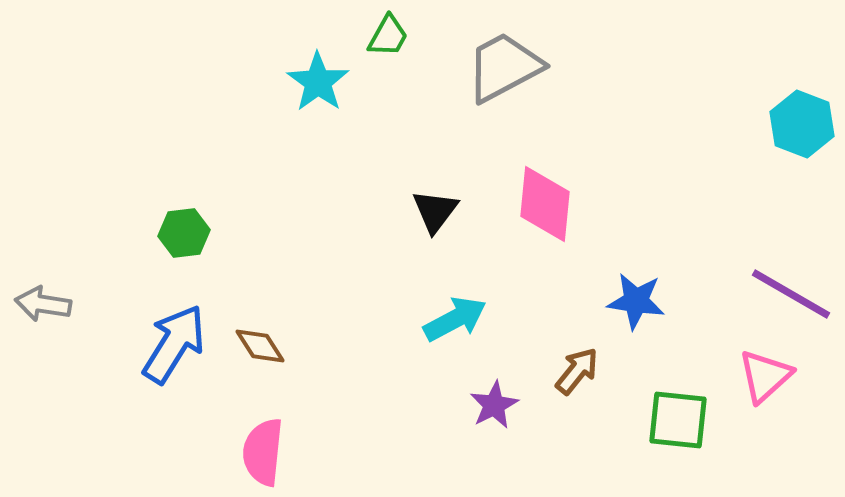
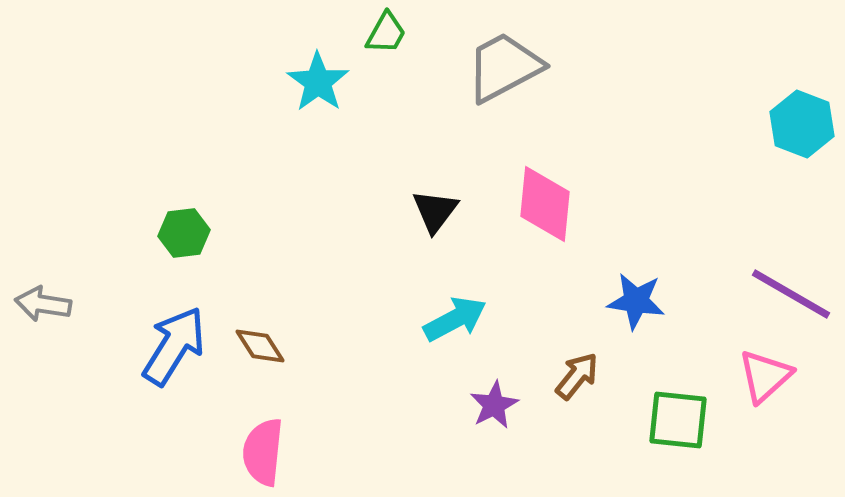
green trapezoid: moved 2 px left, 3 px up
blue arrow: moved 2 px down
brown arrow: moved 5 px down
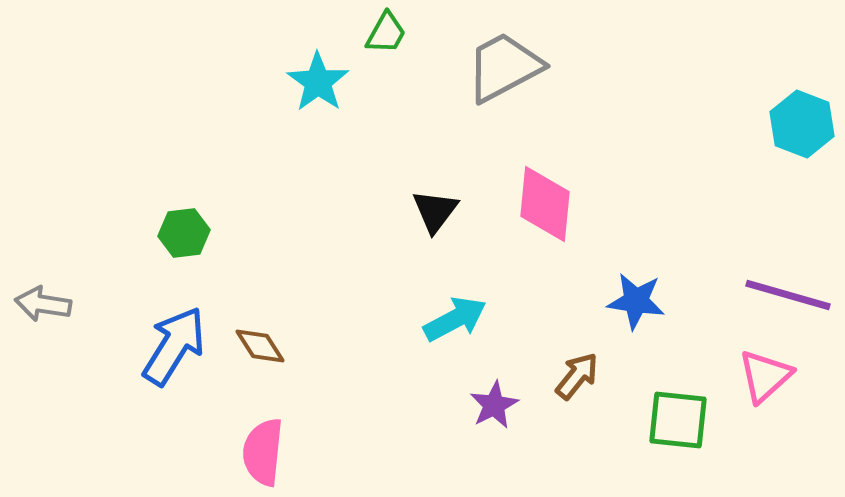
purple line: moved 3 px left, 1 px down; rotated 14 degrees counterclockwise
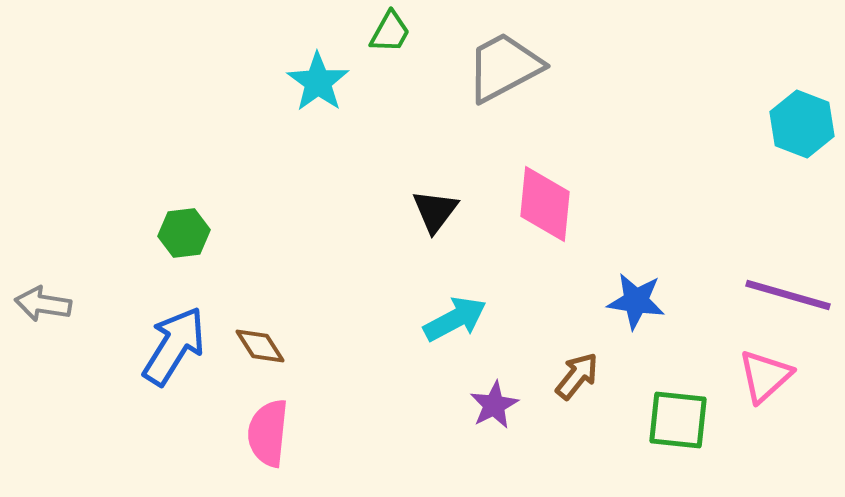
green trapezoid: moved 4 px right, 1 px up
pink semicircle: moved 5 px right, 19 px up
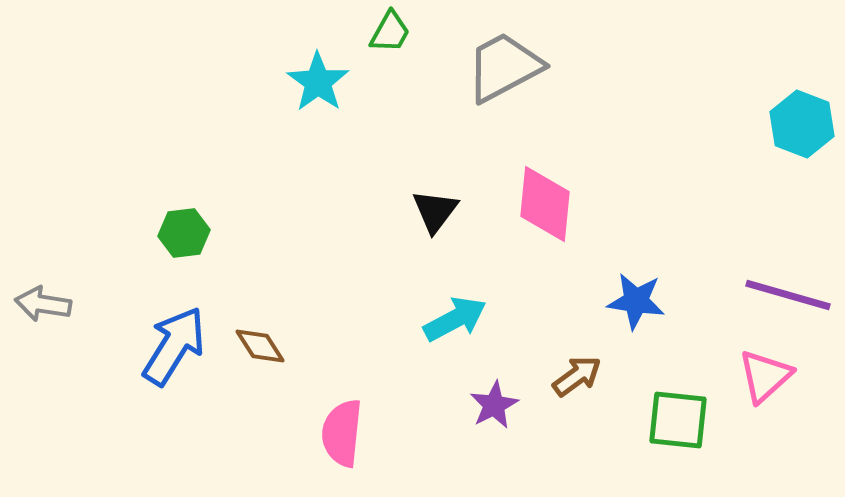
brown arrow: rotated 15 degrees clockwise
pink semicircle: moved 74 px right
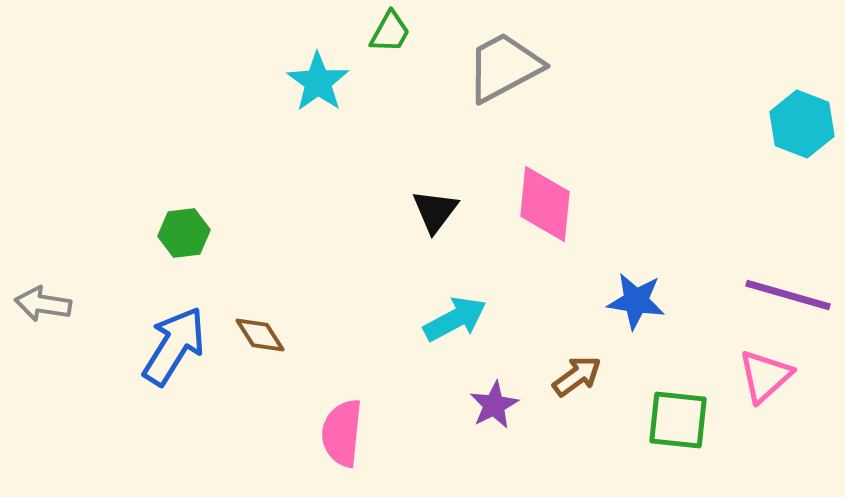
brown diamond: moved 11 px up
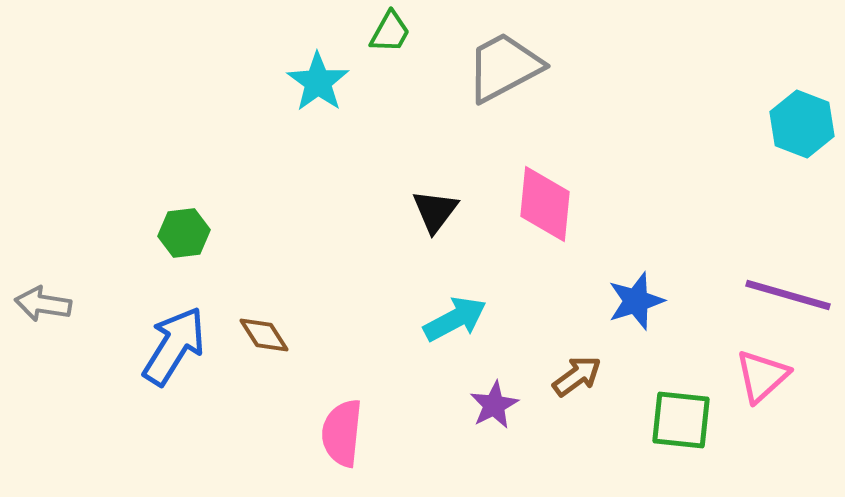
blue star: rotated 26 degrees counterclockwise
brown diamond: moved 4 px right
pink triangle: moved 3 px left
green square: moved 3 px right
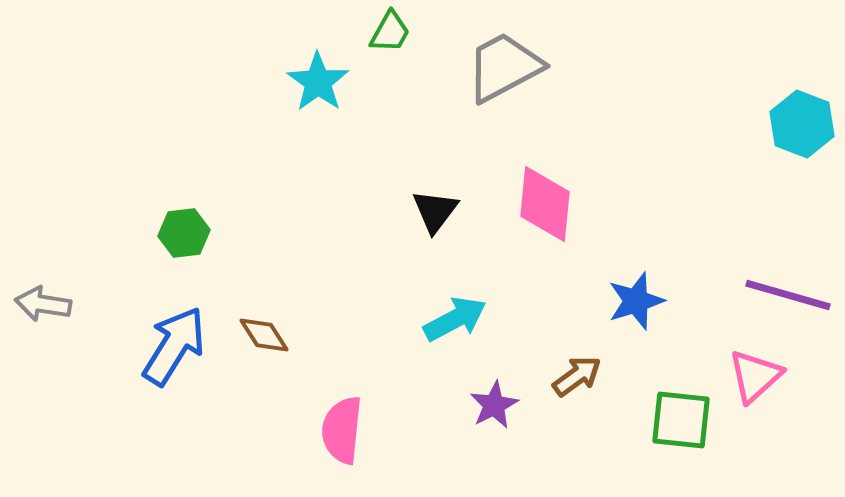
pink triangle: moved 7 px left
pink semicircle: moved 3 px up
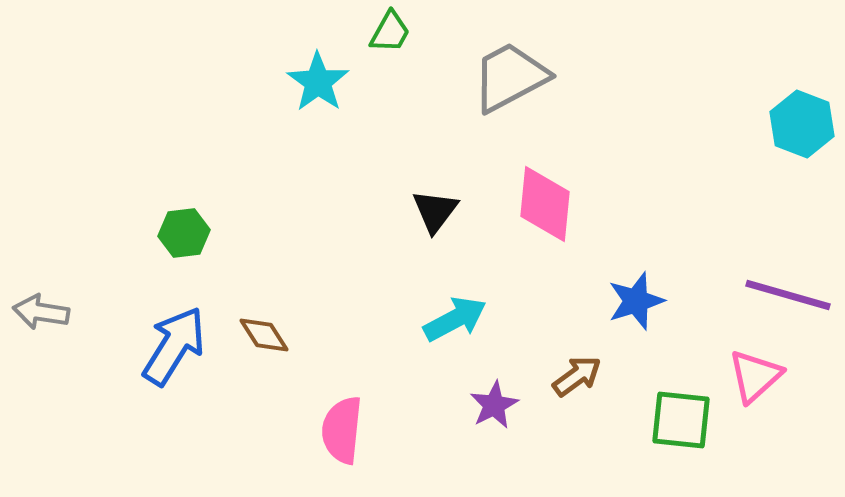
gray trapezoid: moved 6 px right, 10 px down
gray arrow: moved 2 px left, 8 px down
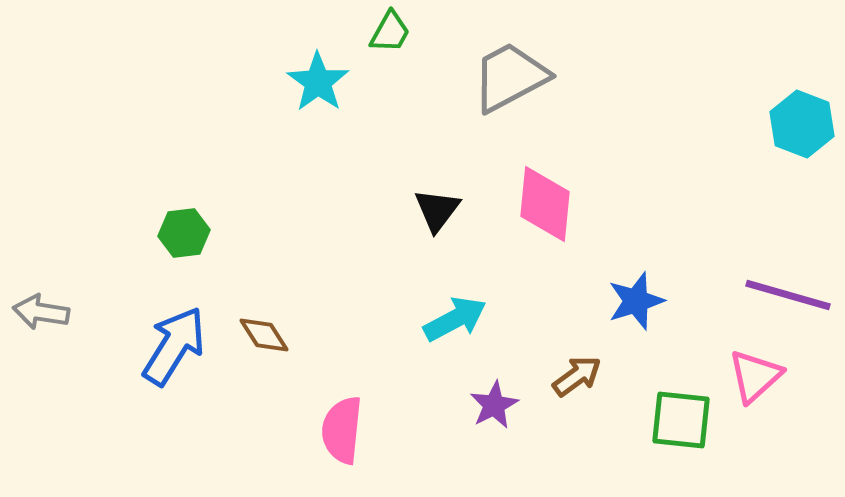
black triangle: moved 2 px right, 1 px up
